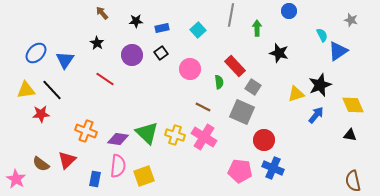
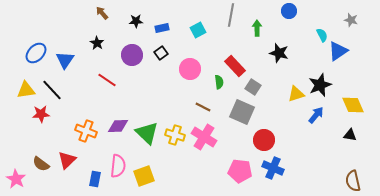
cyan square at (198, 30): rotated 14 degrees clockwise
red line at (105, 79): moved 2 px right, 1 px down
purple diamond at (118, 139): moved 13 px up; rotated 10 degrees counterclockwise
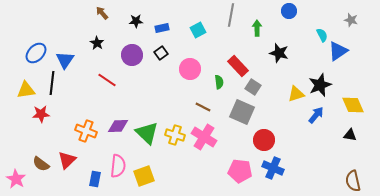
red rectangle at (235, 66): moved 3 px right
black line at (52, 90): moved 7 px up; rotated 50 degrees clockwise
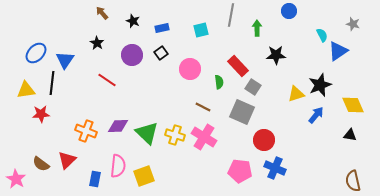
gray star at (351, 20): moved 2 px right, 4 px down
black star at (136, 21): moved 3 px left; rotated 24 degrees clockwise
cyan square at (198, 30): moved 3 px right; rotated 14 degrees clockwise
black star at (279, 53): moved 3 px left, 2 px down; rotated 18 degrees counterclockwise
blue cross at (273, 168): moved 2 px right
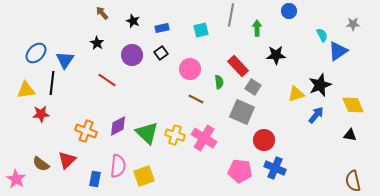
gray star at (353, 24): rotated 16 degrees counterclockwise
brown line at (203, 107): moved 7 px left, 8 px up
purple diamond at (118, 126): rotated 25 degrees counterclockwise
pink cross at (204, 137): moved 1 px down
